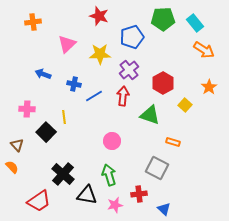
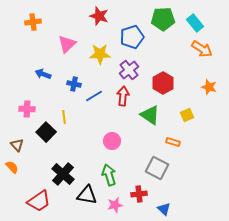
orange arrow: moved 2 px left, 1 px up
orange star: rotated 21 degrees counterclockwise
yellow square: moved 2 px right, 10 px down; rotated 24 degrees clockwise
green triangle: rotated 15 degrees clockwise
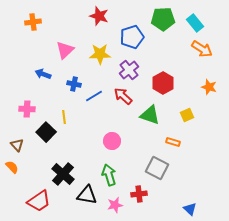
pink triangle: moved 2 px left, 6 px down
red arrow: rotated 54 degrees counterclockwise
green triangle: rotated 15 degrees counterclockwise
blue triangle: moved 26 px right
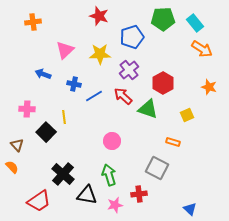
green triangle: moved 2 px left, 6 px up
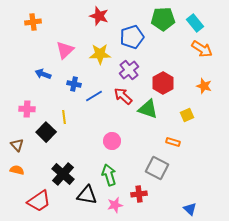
orange star: moved 5 px left, 1 px up
orange semicircle: moved 5 px right, 3 px down; rotated 32 degrees counterclockwise
